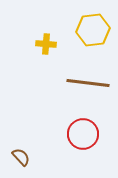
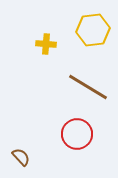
brown line: moved 4 px down; rotated 24 degrees clockwise
red circle: moved 6 px left
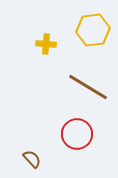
brown semicircle: moved 11 px right, 2 px down
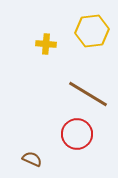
yellow hexagon: moved 1 px left, 1 px down
brown line: moved 7 px down
brown semicircle: rotated 24 degrees counterclockwise
